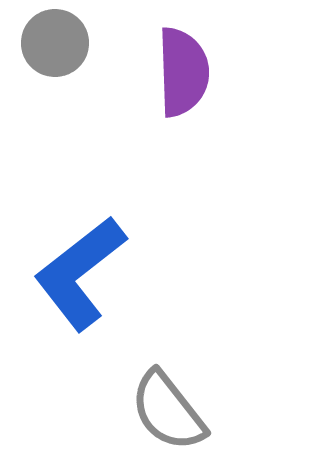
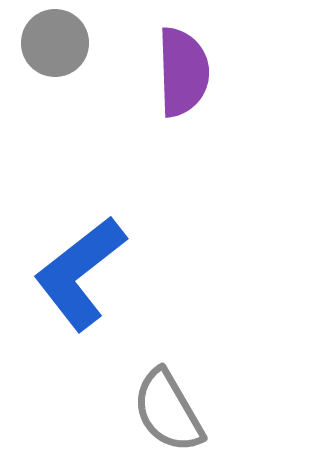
gray semicircle: rotated 8 degrees clockwise
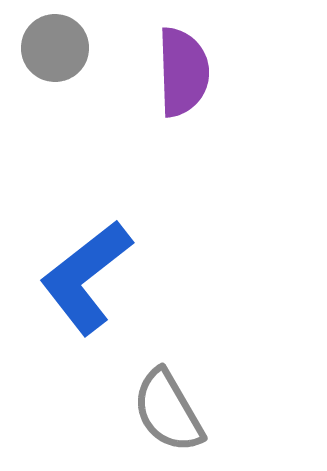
gray circle: moved 5 px down
blue L-shape: moved 6 px right, 4 px down
